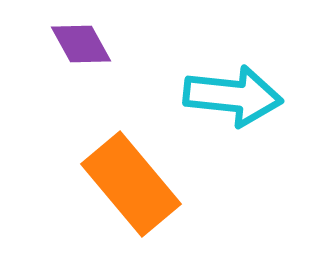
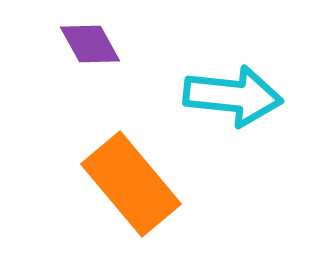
purple diamond: moved 9 px right
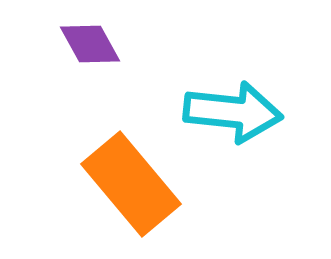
cyan arrow: moved 16 px down
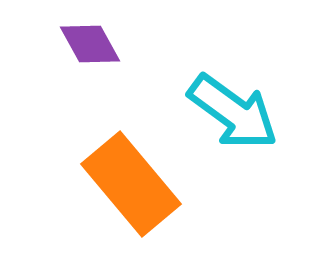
cyan arrow: rotated 30 degrees clockwise
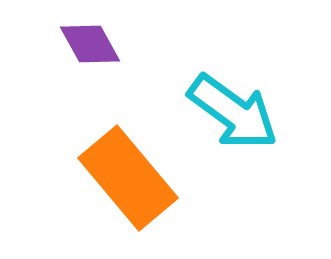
orange rectangle: moved 3 px left, 6 px up
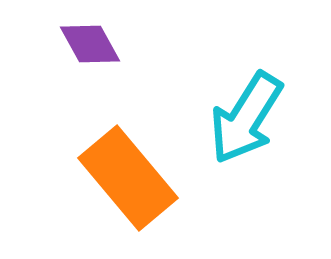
cyan arrow: moved 13 px right, 6 px down; rotated 86 degrees clockwise
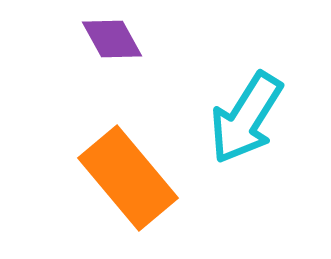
purple diamond: moved 22 px right, 5 px up
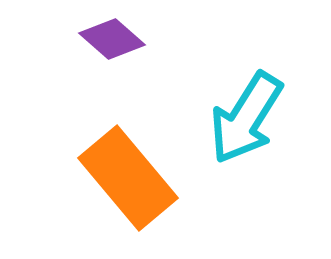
purple diamond: rotated 20 degrees counterclockwise
